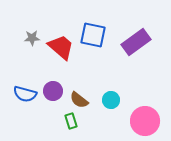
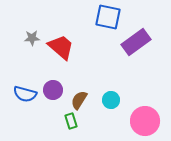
blue square: moved 15 px right, 18 px up
purple circle: moved 1 px up
brown semicircle: rotated 84 degrees clockwise
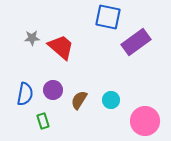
blue semicircle: rotated 95 degrees counterclockwise
green rectangle: moved 28 px left
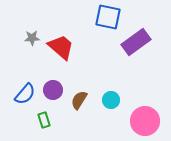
blue semicircle: rotated 30 degrees clockwise
green rectangle: moved 1 px right, 1 px up
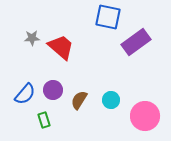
pink circle: moved 5 px up
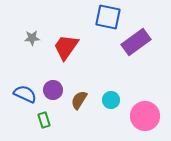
red trapezoid: moved 5 px right; rotated 96 degrees counterclockwise
blue semicircle: rotated 105 degrees counterclockwise
